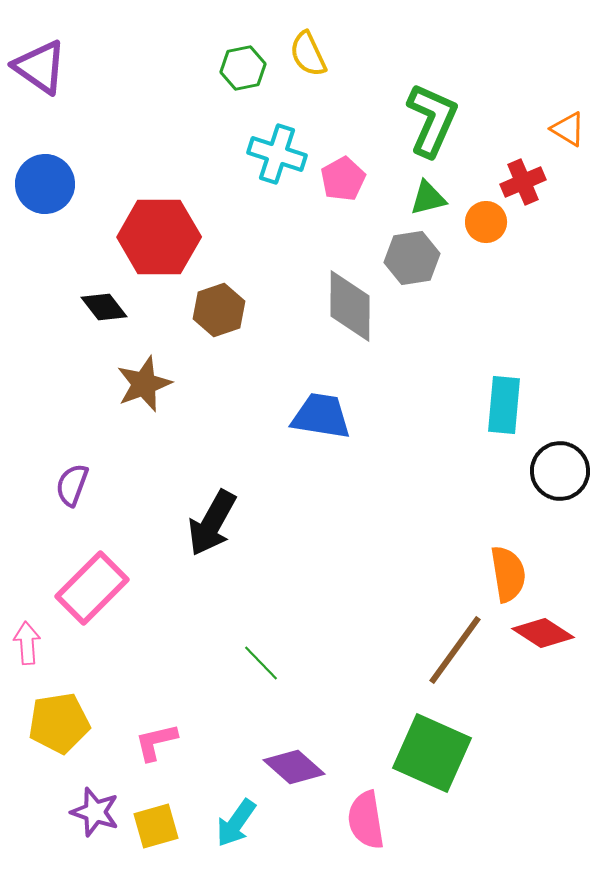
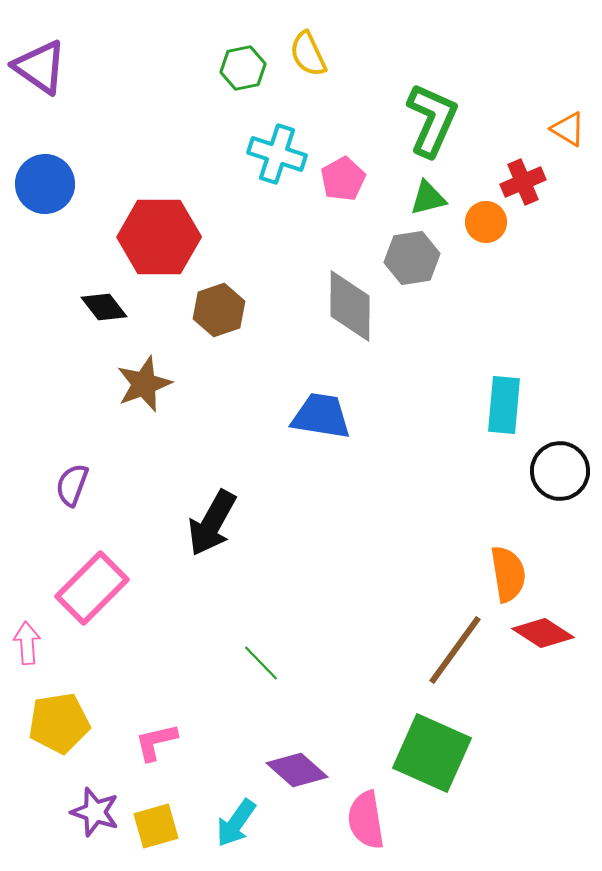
purple diamond: moved 3 px right, 3 px down
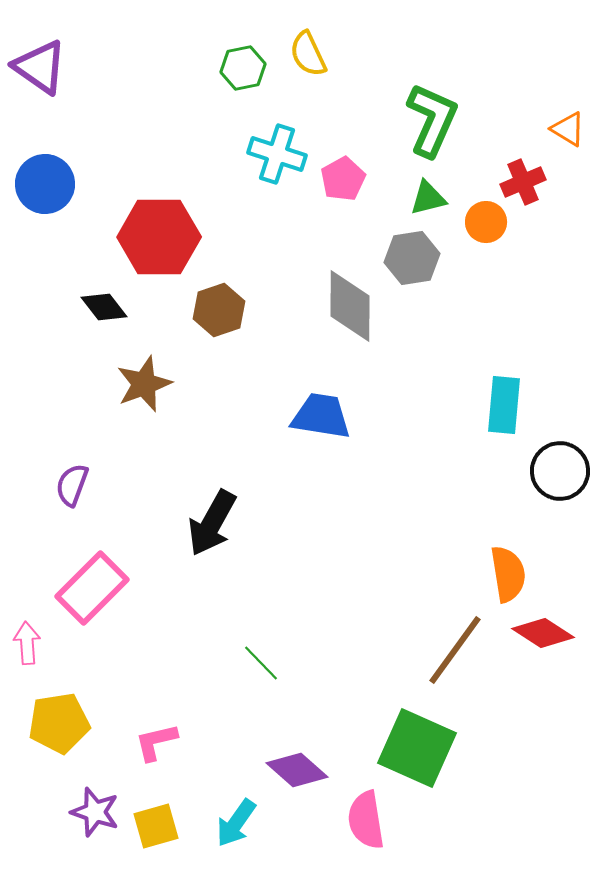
green square: moved 15 px left, 5 px up
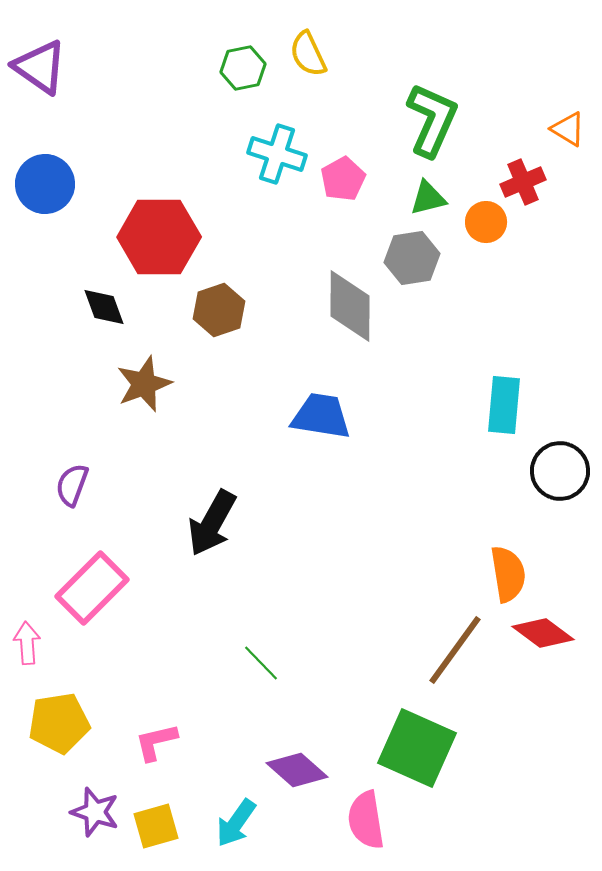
black diamond: rotated 18 degrees clockwise
red diamond: rotated 4 degrees clockwise
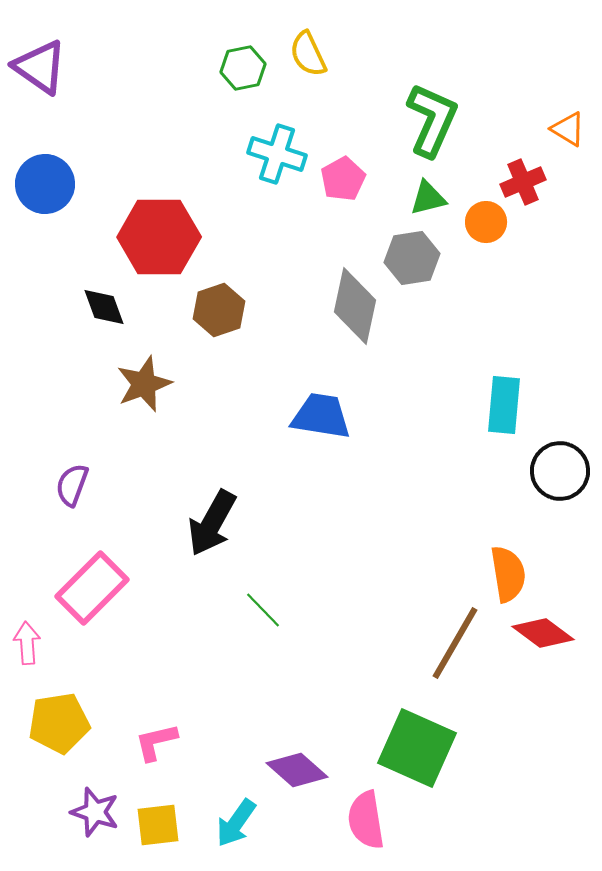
gray diamond: moved 5 px right; rotated 12 degrees clockwise
brown line: moved 7 px up; rotated 6 degrees counterclockwise
green line: moved 2 px right, 53 px up
yellow square: moved 2 px right, 1 px up; rotated 9 degrees clockwise
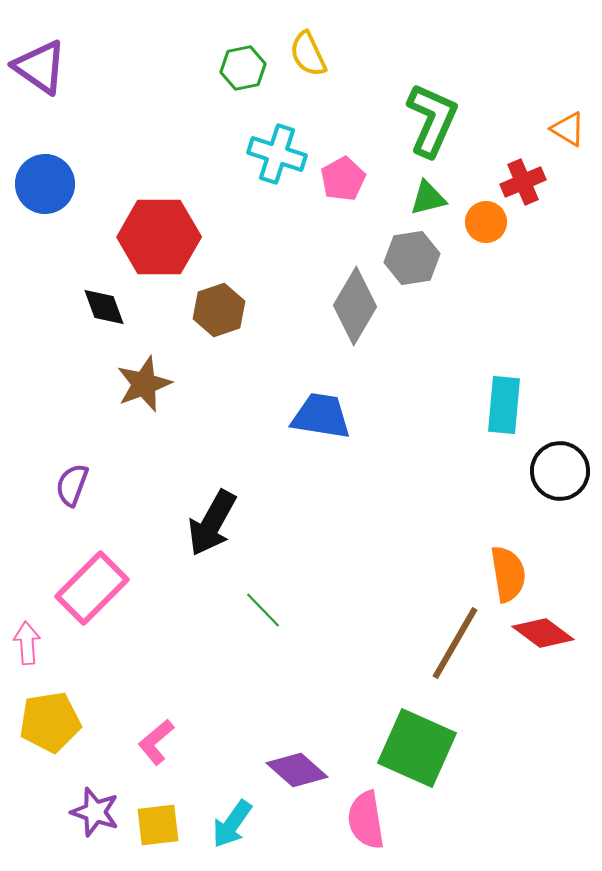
gray diamond: rotated 18 degrees clockwise
yellow pentagon: moved 9 px left, 1 px up
pink L-shape: rotated 27 degrees counterclockwise
cyan arrow: moved 4 px left, 1 px down
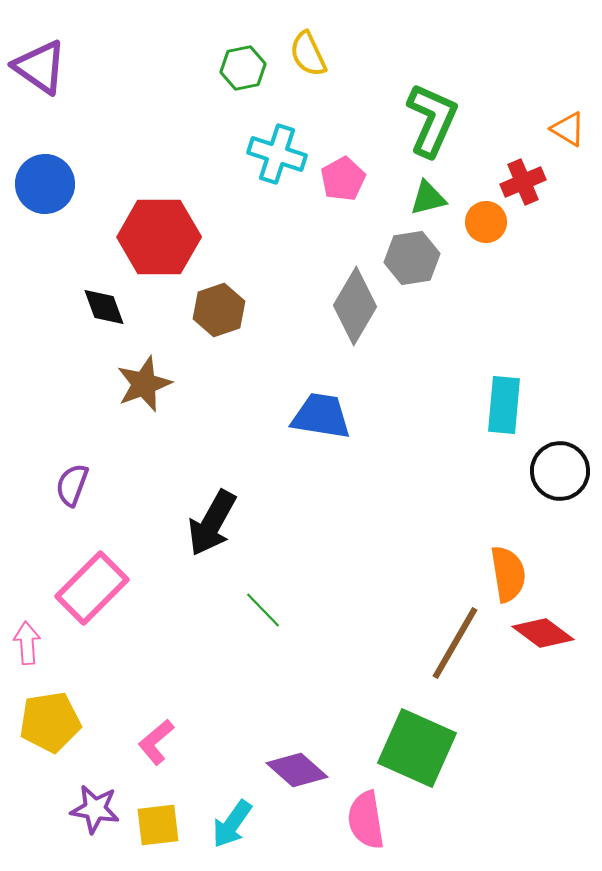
purple star: moved 3 px up; rotated 9 degrees counterclockwise
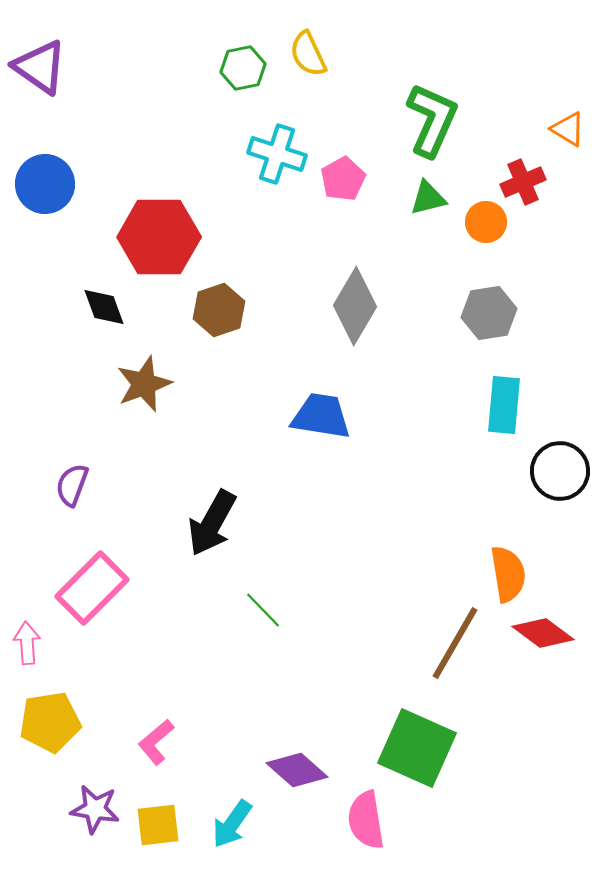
gray hexagon: moved 77 px right, 55 px down
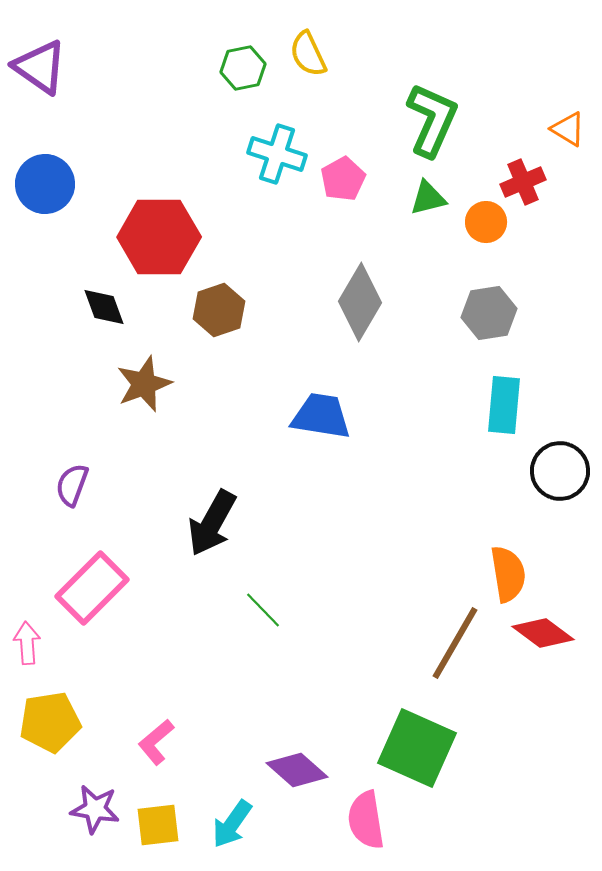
gray diamond: moved 5 px right, 4 px up
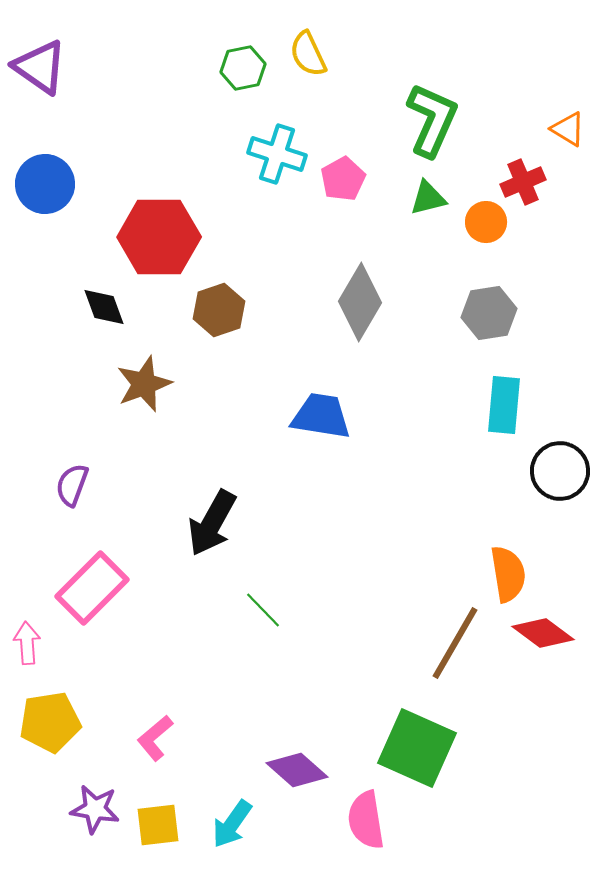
pink L-shape: moved 1 px left, 4 px up
